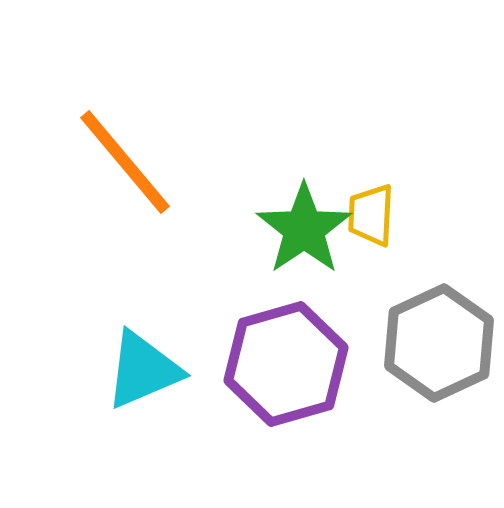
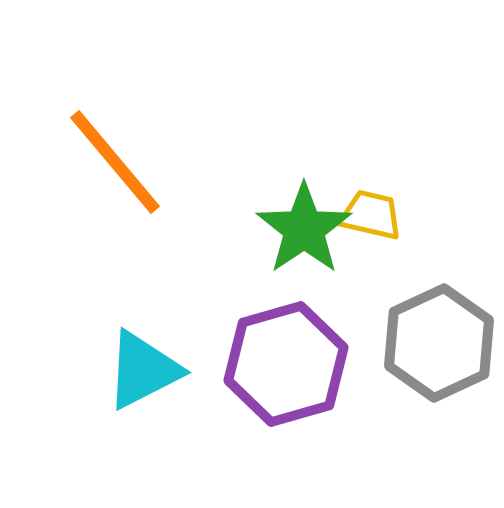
orange line: moved 10 px left
yellow trapezoid: rotated 100 degrees clockwise
cyan triangle: rotated 4 degrees counterclockwise
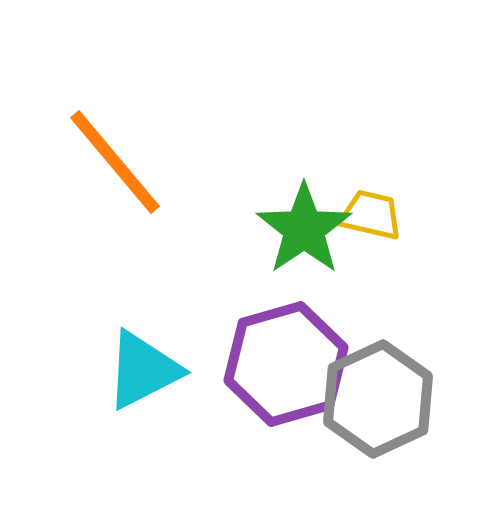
gray hexagon: moved 61 px left, 56 px down
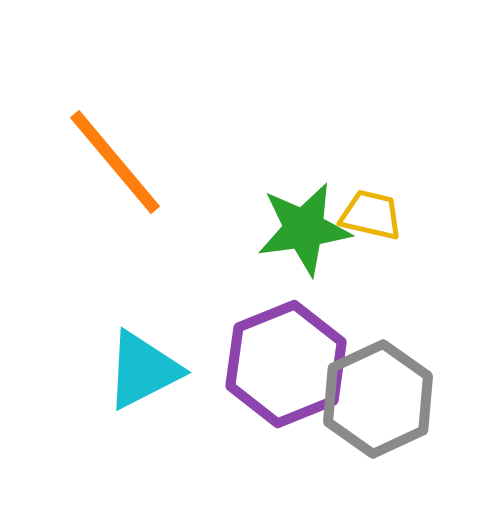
green star: rotated 26 degrees clockwise
purple hexagon: rotated 6 degrees counterclockwise
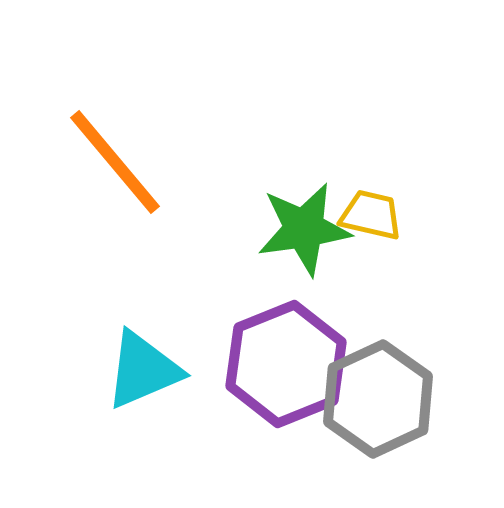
cyan triangle: rotated 4 degrees clockwise
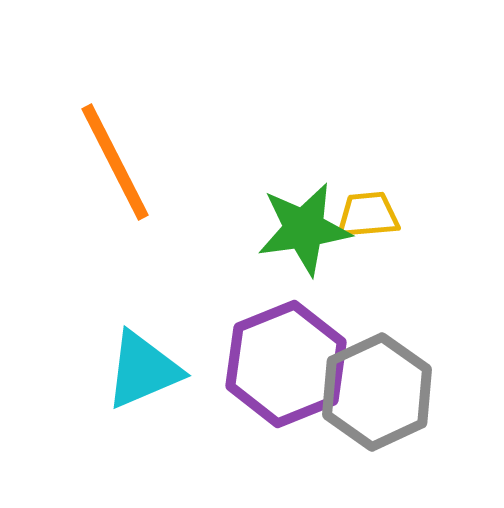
orange line: rotated 13 degrees clockwise
yellow trapezoid: moved 3 px left; rotated 18 degrees counterclockwise
gray hexagon: moved 1 px left, 7 px up
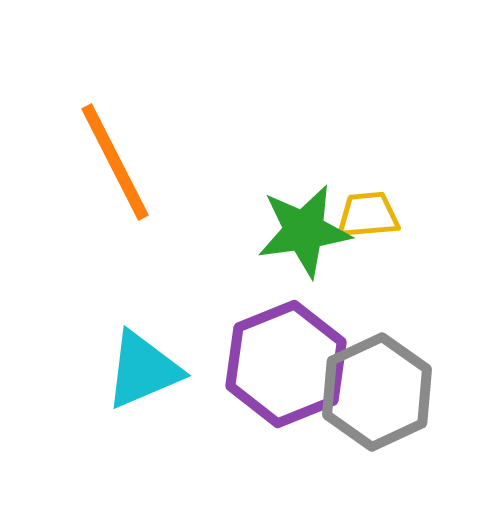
green star: moved 2 px down
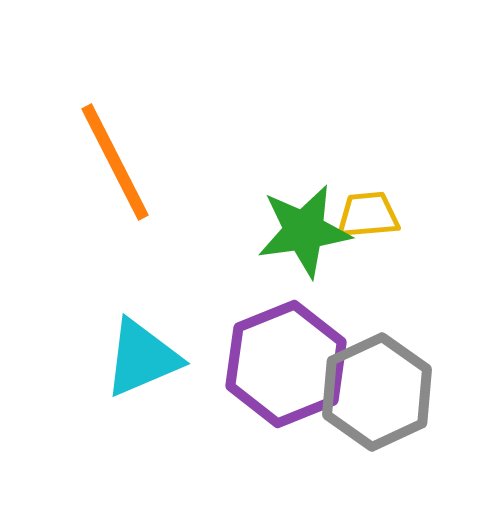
cyan triangle: moved 1 px left, 12 px up
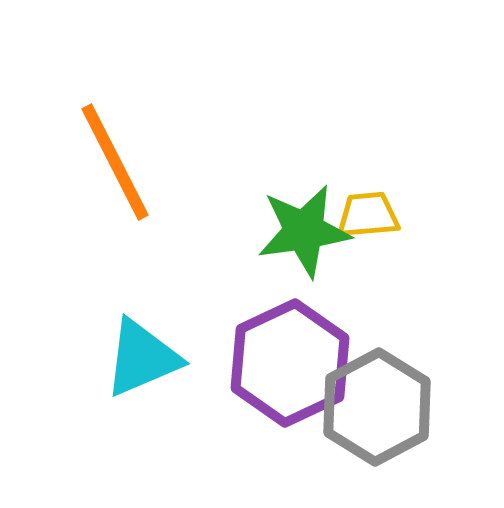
purple hexagon: moved 4 px right, 1 px up; rotated 3 degrees counterclockwise
gray hexagon: moved 15 px down; rotated 3 degrees counterclockwise
